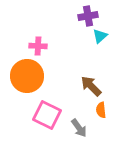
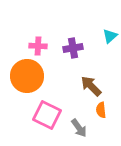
purple cross: moved 15 px left, 32 px down
cyan triangle: moved 10 px right
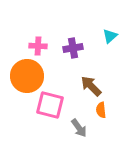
pink square: moved 3 px right, 10 px up; rotated 12 degrees counterclockwise
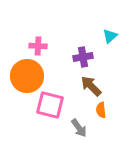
purple cross: moved 10 px right, 9 px down
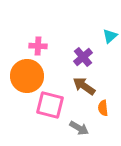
purple cross: rotated 30 degrees counterclockwise
brown arrow: moved 7 px left; rotated 10 degrees counterclockwise
orange semicircle: moved 2 px right, 2 px up
gray arrow: rotated 24 degrees counterclockwise
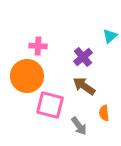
orange semicircle: moved 1 px right, 5 px down
gray arrow: moved 2 px up; rotated 24 degrees clockwise
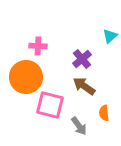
purple cross: moved 1 px left, 2 px down
orange circle: moved 1 px left, 1 px down
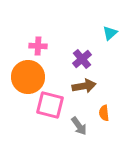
cyan triangle: moved 3 px up
orange circle: moved 2 px right
brown arrow: rotated 135 degrees clockwise
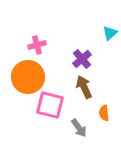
pink cross: moved 1 px left, 1 px up; rotated 18 degrees counterclockwise
brown arrow: moved 1 px down; rotated 105 degrees counterclockwise
gray arrow: moved 2 px down
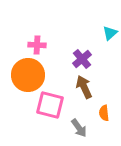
pink cross: rotated 18 degrees clockwise
orange circle: moved 2 px up
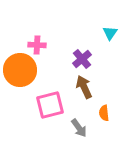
cyan triangle: rotated 14 degrees counterclockwise
orange circle: moved 8 px left, 5 px up
pink square: rotated 28 degrees counterclockwise
